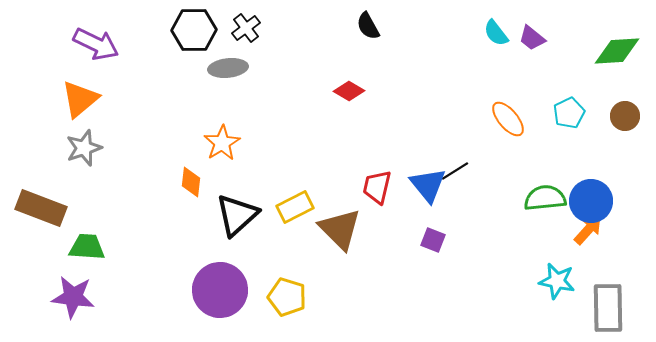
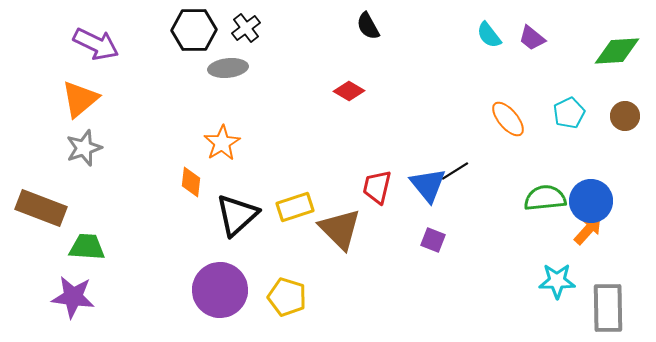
cyan semicircle: moved 7 px left, 2 px down
yellow rectangle: rotated 9 degrees clockwise
cyan star: rotated 12 degrees counterclockwise
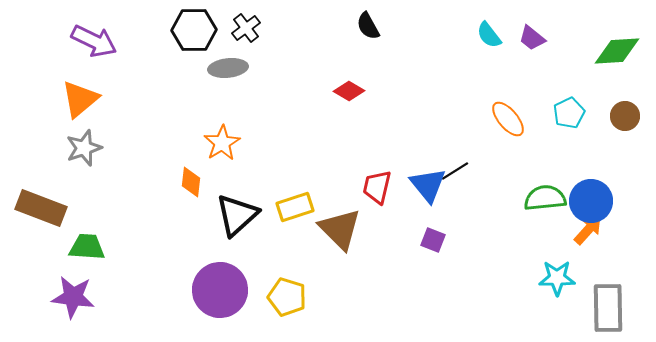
purple arrow: moved 2 px left, 3 px up
cyan star: moved 3 px up
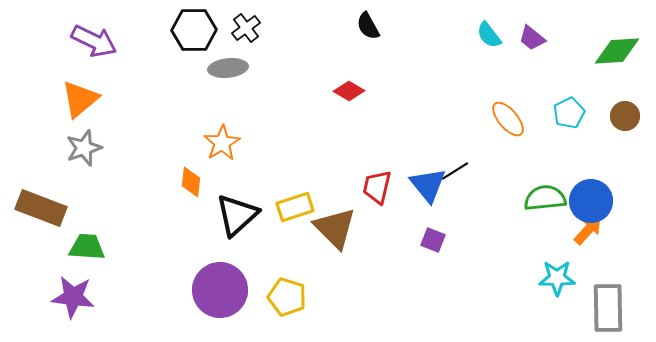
brown triangle: moved 5 px left, 1 px up
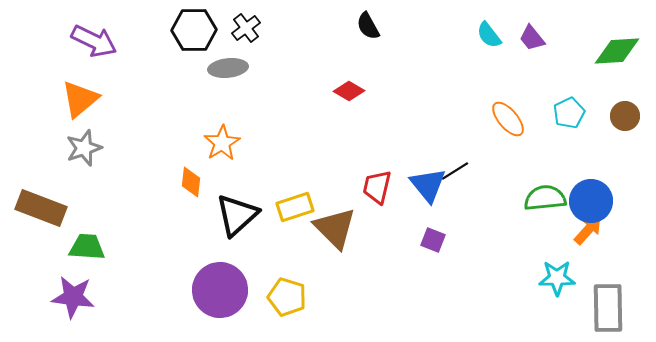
purple trapezoid: rotated 12 degrees clockwise
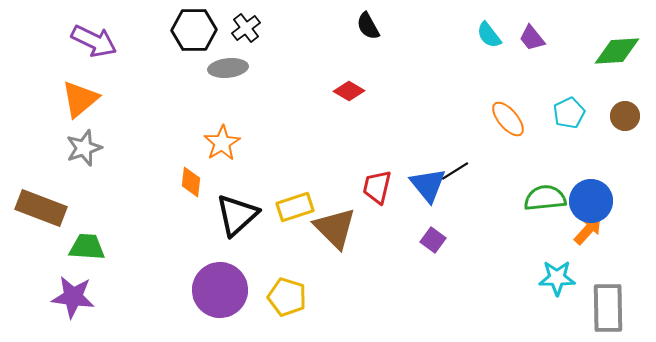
purple square: rotated 15 degrees clockwise
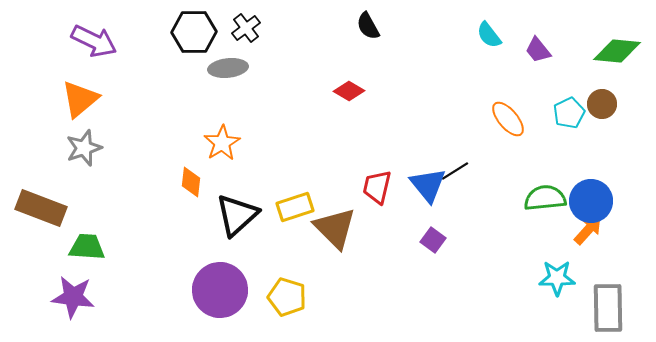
black hexagon: moved 2 px down
purple trapezoid: moved 6 px right, 12 px down
green diamond: rotated 9 degrees clockwise
brown circle: moved 23 px left, 12 px up
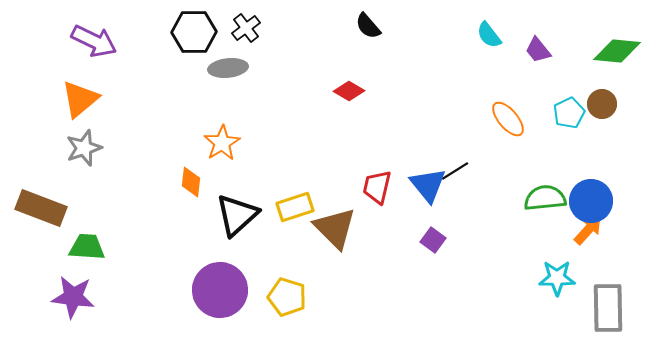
black semicircle: rotated 12 degrees counterclockwise
